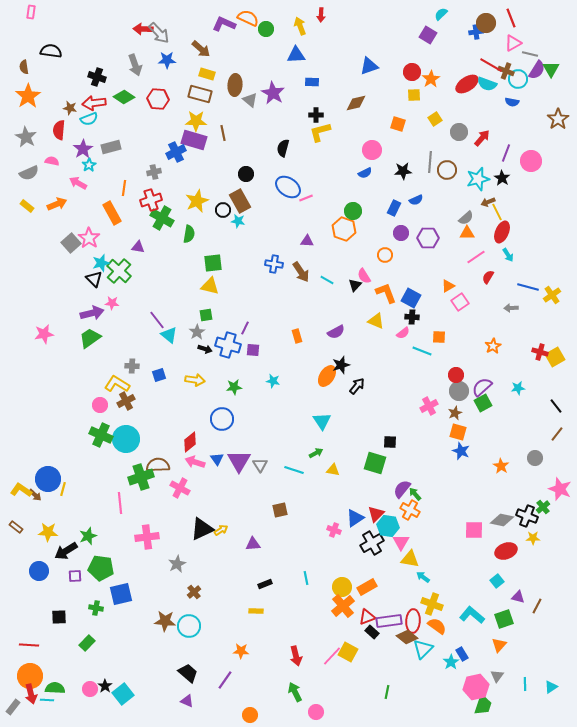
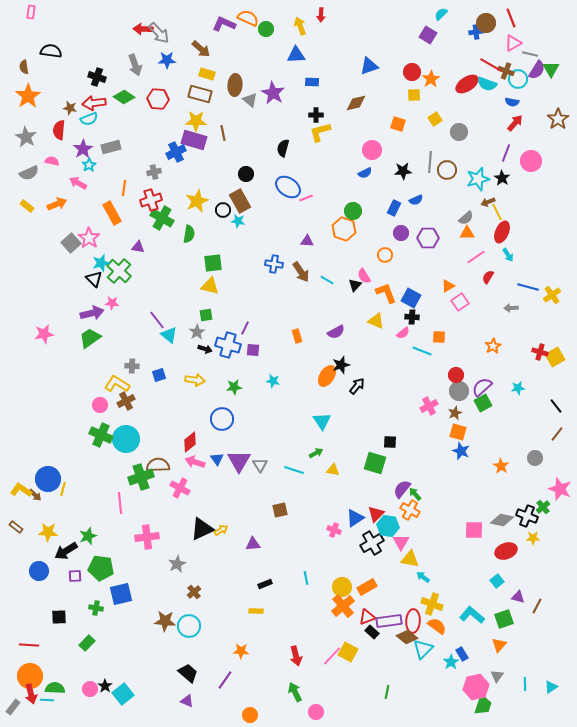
red arrow at (482, 138): moved 33 px right, 15 px up
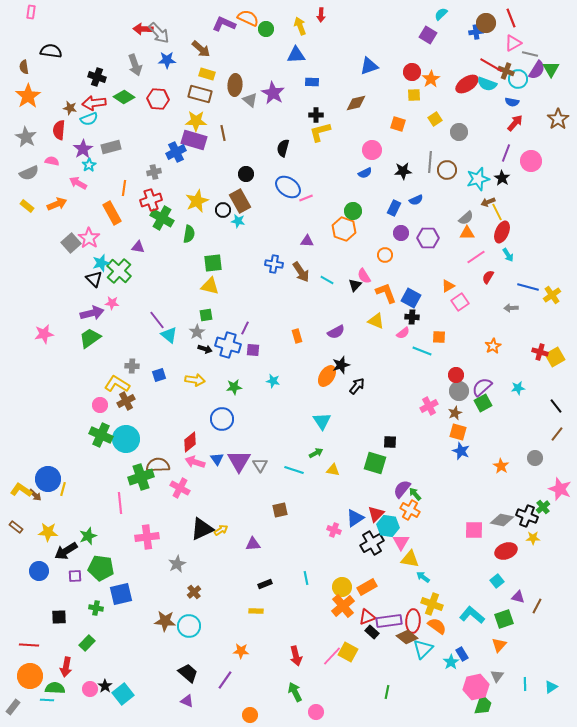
red arrow at (31, 694): moved 35 px right, 27 px up; rotated 24 degrees clockwise
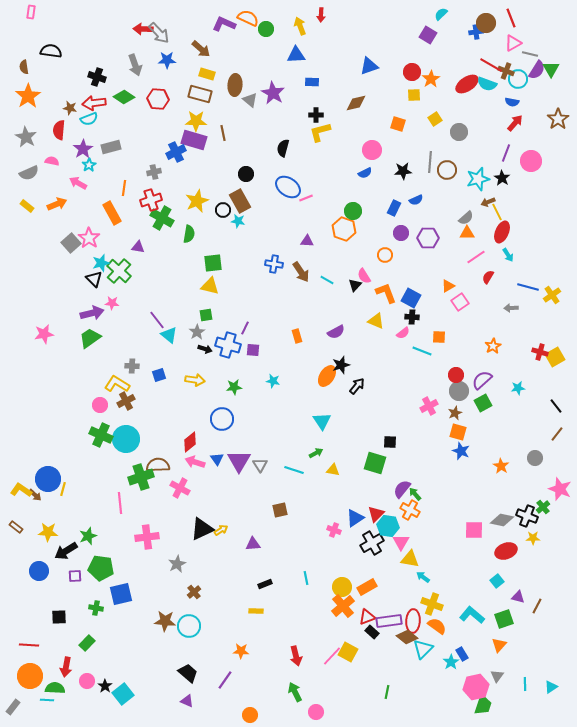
purple semicircle at (482, 387): moved 7 px up
pink circle at (90, 689): moved 3 px left, 8 px up
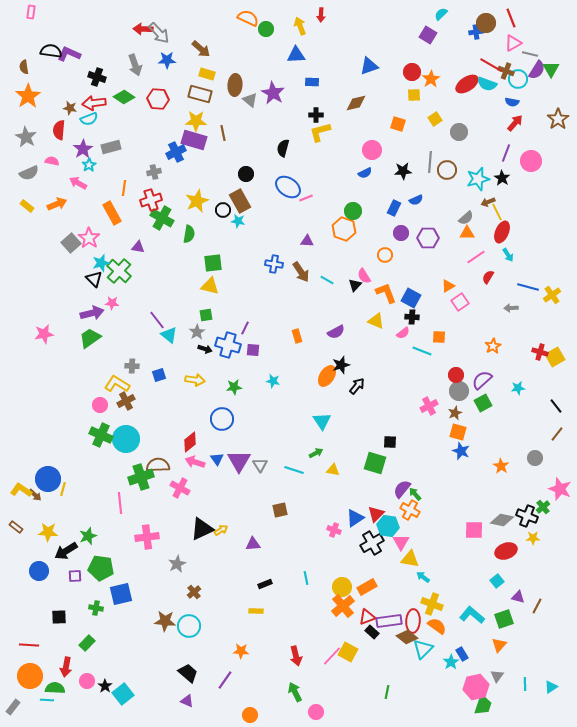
purple L-shape at (224, 24): moved 155 px left, 30 px down
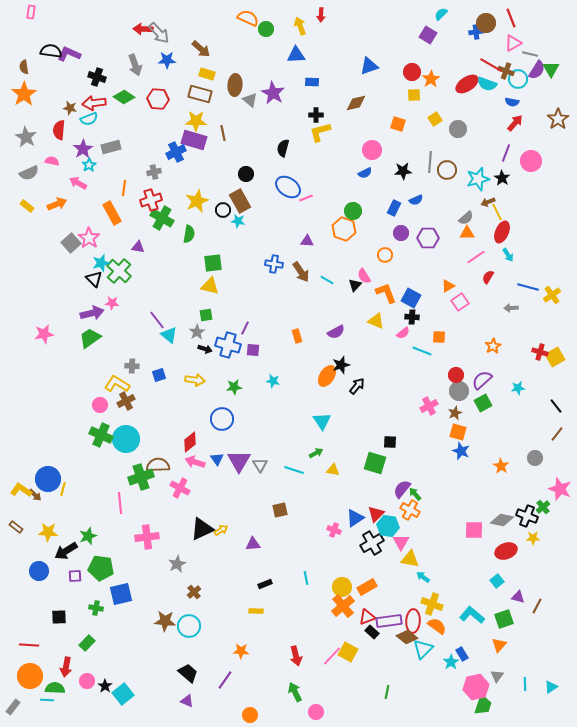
orange star at (28, 96): moved 4 px left, 2 px up
gray circle at (459, 132): moved 1 px left, 3 px up
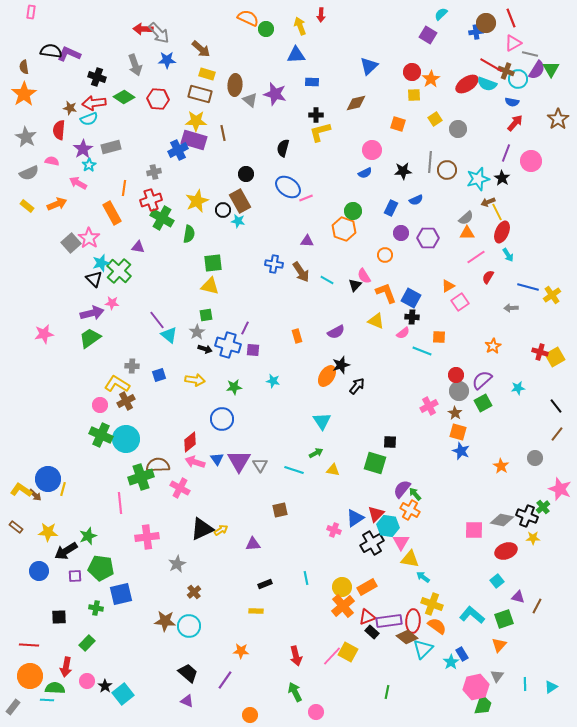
blue triangle at (369, 66): rotated 24 degrees counterclockwise
purple star at (273, 93): moved 2 px right, 1 px down; rotated 15 degrees counterclockwise
blue cross at (176, 152): moved 2 px right, 2 px up
blue rectangle at (394, 208): moved 3 px left
brown star at (455, 413): rotated 16 degrees counterclockwise
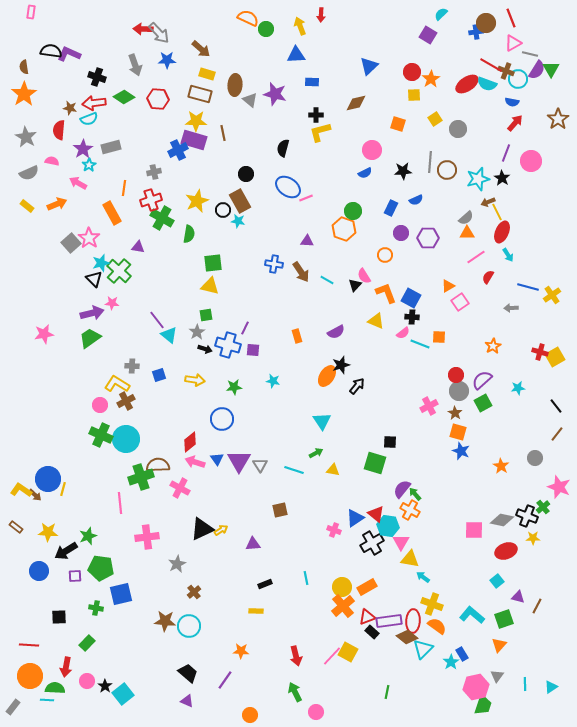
cyan line at (422, 351): moved 2 px left, 7 px up
pink star at (560, 489): moved 1 px left, 2 px up
red triangle at (376, 514): rotated 36 degrees counterclockwise
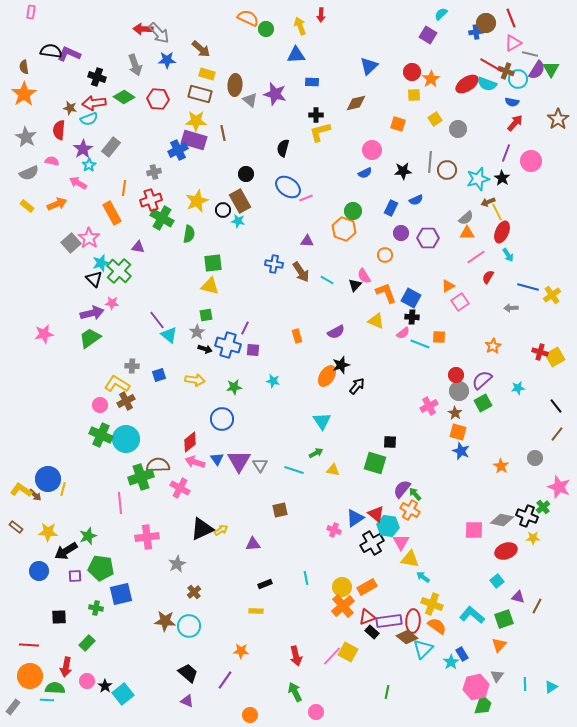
gray rectangle at (111, 147): rotated 36 degrees counterclockwise
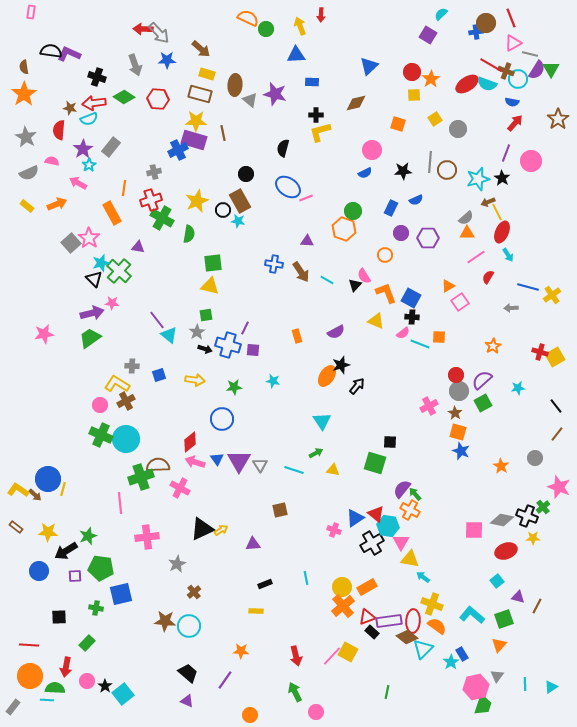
yellow L-shape at (21, 490): moved 3 px left
